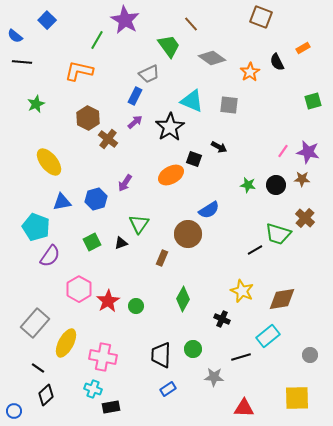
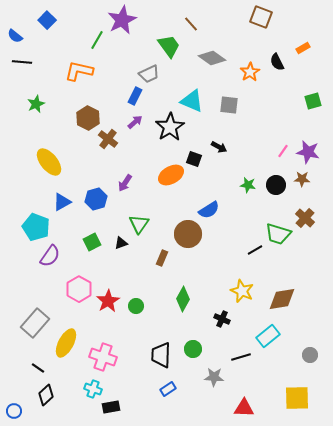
purple star at (125, 20): moved 3 px left; rotated 16 degrees clockwise
blue triangle at (62, 202): rotated 18 degrees counterclockwise
pink cross at (103, 357): rotated 8 degrees clockwise
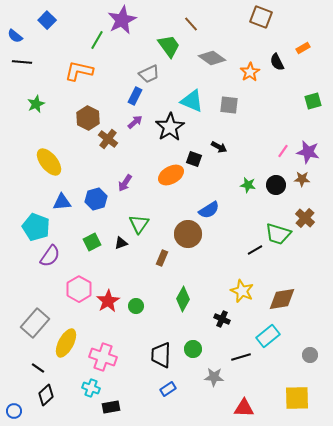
blue triangle at (62, 202): rotated 24 degrees clockwise
cyan cross at (93, 389): moved 2 px left, 1 px up
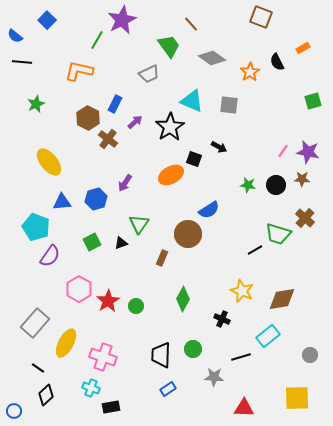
blue rectangle at (135, 96): moved 20 px left, 8 px down
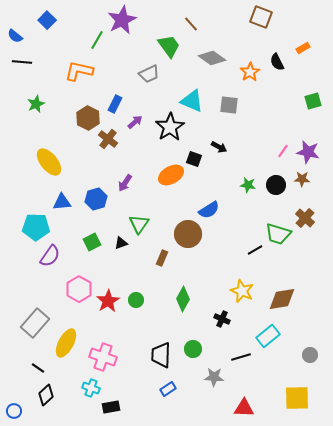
cyan pentagon at (36, 227): rotated 20 degrees counterclockwise
green circle at (136, 306): moved 6 px up
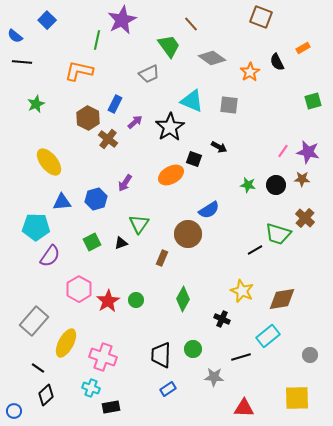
green line at (97, 40): rotated 18 degrees counterclockwise
gray rectangle at (35, 323): moved 1 px left, 2 px up
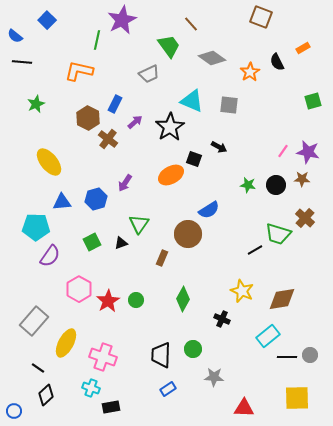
black line at (241, 357): moved 46 px right; rotated 18 degrees clockwise
